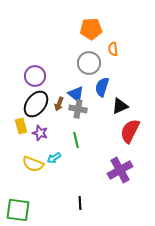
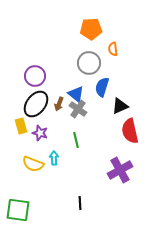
gray cross: rotated 24 degrees clockwise
red semicircle: rotated 40 degrees counterclockwise
cyan arrow: rotated 120 degrees clockwise
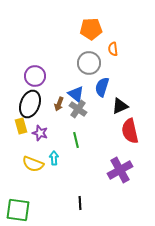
black ellipse: moved 6 px left; rotated 16 degrees counterclockwise
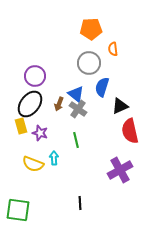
black ellipse: rotated 16 degrees clockwise
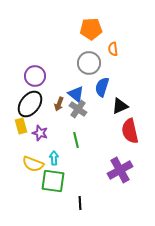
green square: moved 35 px right, 29 px up
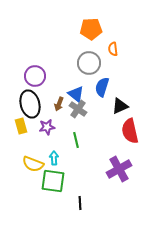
black ellipse: rotated 52 degrees counterclockwise
purple star: moved 7 px right, 6 px up; rotated 28 degrees counterclockwise
purple cross: moved 1 px left, 1 px up
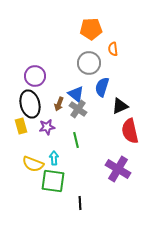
purple cross: moved 1 px left; rotated 30 degrees counterclockwise
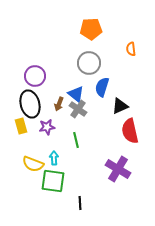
orange semicircle: moved 18 px right
